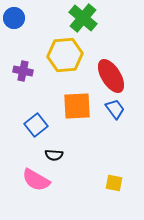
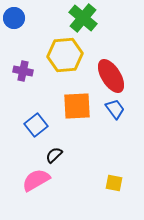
black semicircle: rotated 132 degrees clockwise
pink semicircle: rotated 120 degrees clockwise
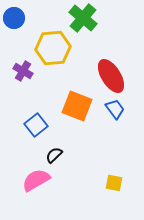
yellow hexagon: moved 12 px left, 7 px up
purple cross: rotated 18 degrees clockwise
orange square: rotated 24 degrees clockwise
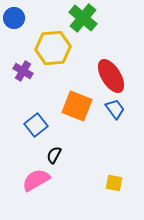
black semicircle: rotated 18 degrees counterclockwise
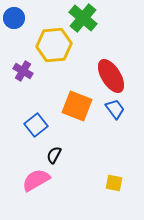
yellow hexagon: moved 1 px right, 3 px up
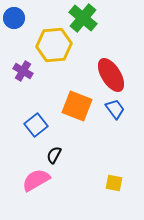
red ellipse: moved 1 px up
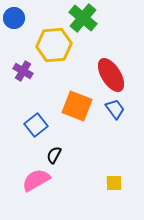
yellow square: rotated 12 degrees counterclockwise
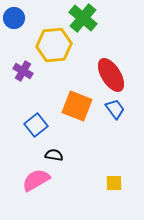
black semicircle: rotated 72 degrees clockwise
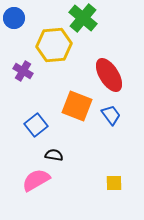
red ellipse: moved 2 px left
blue trapezoid: moved 4 px left, 6 px down
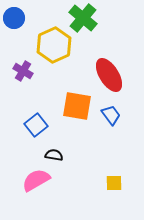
yellow hexagon: rotated 20 degrees counterclockwise
orange square: rotated 12 degrees counterclockwise
